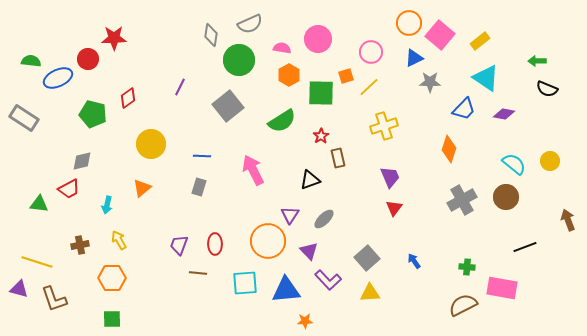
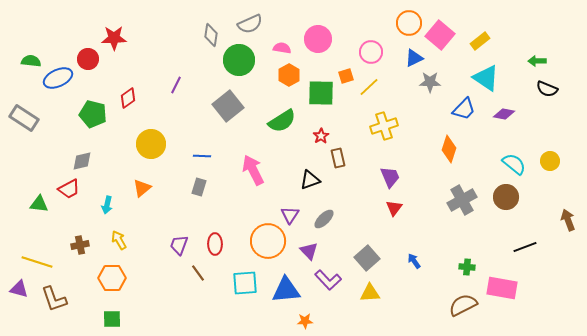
purple line at (180, 87): moved 4 px left, 2 px up
brown line at (198, 273): rotated 48 degrees clockwise
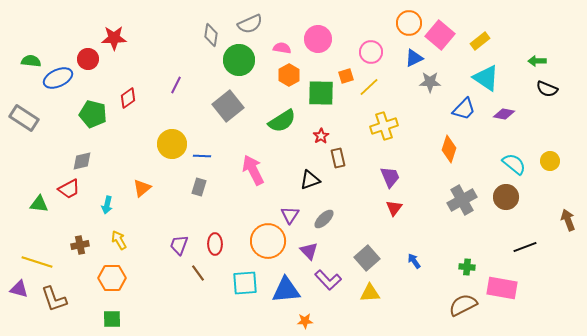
yellow circle at (151, 144): moved 21 px right
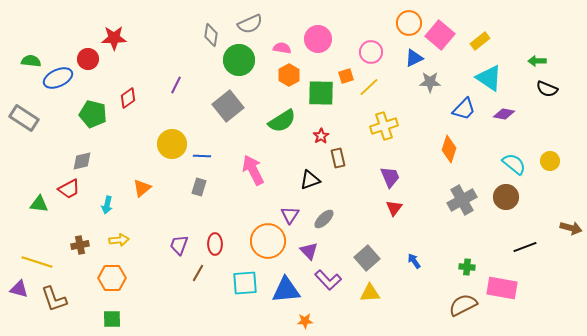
cyan triangle at (486, 78): moved 3 px right
brown arrow at (568, 220): moved 3 px right, 8 px down; rotated 125 degrees clockwise
yellow arrow at (119, 240): rotated 114 degrees clockwise
brown line at (198, 273): rotated 66 degrees clockwise
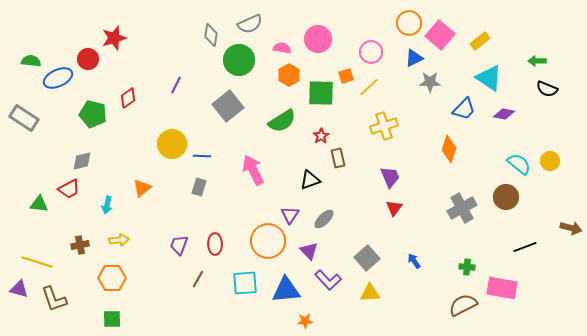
red star at (114, 38): rotated 15 degrees counterclockwise
cyan semicircle at (514, 164): moved 5 px right
gray cross at (462, 200): moved 8 px down
brown line at (198, 273): moved 6 px down
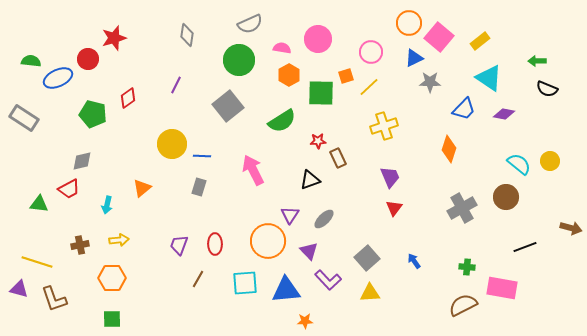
gray diamond at (211, 35): moved 24 px left
pink square at (440, 35): moved 1 px left, 2 px down
red star at (321, 136): moved 3 px left, 5 px down; rotated 28 degrees clockwise
brown rectangle at (338, 158): rotated 12 degrees counterclockwise
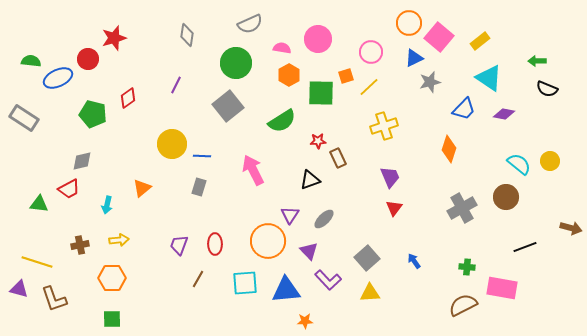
green circle at (239, 60): moved 3 px left, 3 px down
gray star at (430, 82): rotated 15 degrees counterclockwise
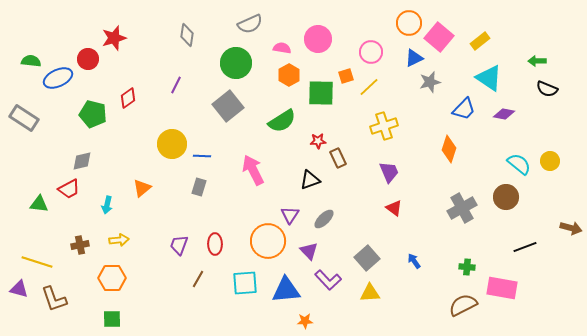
purple trapezoid at (390, 177): moved 1 px left, 5 px up
red triangle at (394, 208): rotated 30 degrees counterclockwise
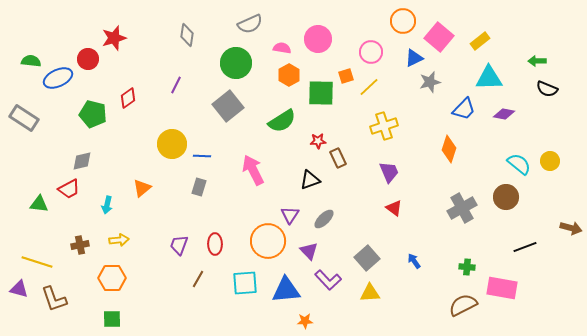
orange circle at (409, 23): moved 6 px left, 2 px up
cyan triangle at (489, 78): rotated 36 degrees counterclockwise
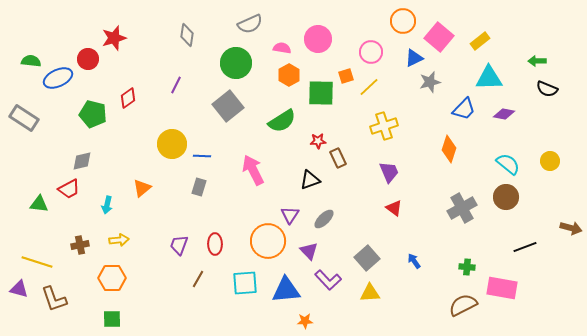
cyan semicircle at (519, 164): moved 11 px left
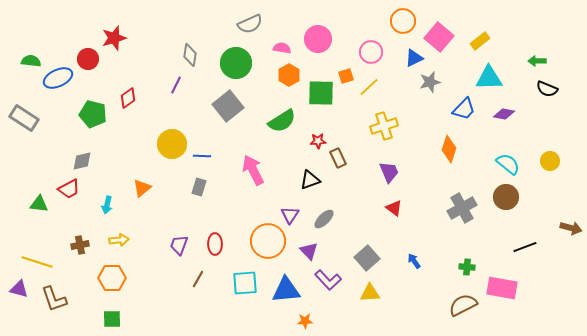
gray diamond at (187, 35): moved 3 px right, 20 px down
